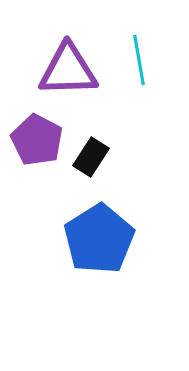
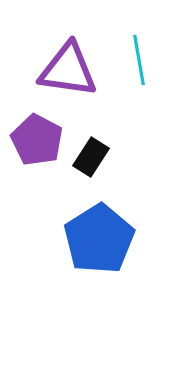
purple triangle: rotated 10 degrees clockwise
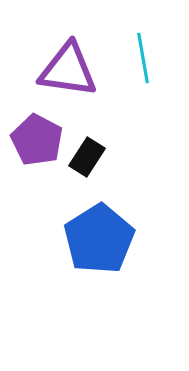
cyan line: moved 4 px right, 2 px up
black rectangle: moved 4 px left
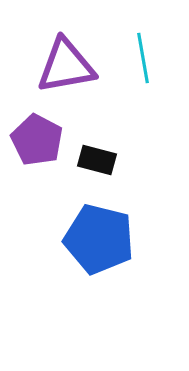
purple triangle: moved 2 px left, 4 px up; rotated 18 degrees counterclockwise
black rectangle: moved 10 px right, 3 px down; rotated 72 degrees clockwise
blue pentagon: rotated 26 degrees counterclockwise
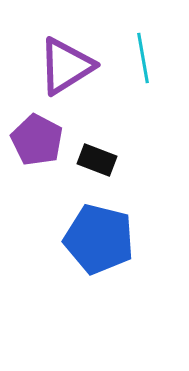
purple triangle: rotated 22 degrees counterclockwise
black rectangle: rotated 6 degrees clockwise
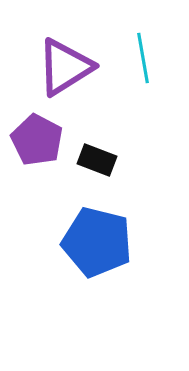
purple triangle: moved 1 px left, 1 px down
blue pentagon: moved 2 px left, 3 px down
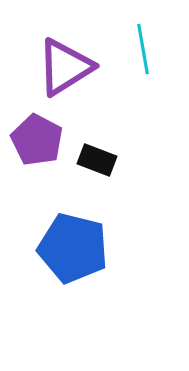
cyan line: moved 9 px up
blue pentagon: moved 24 px left, 6 px down
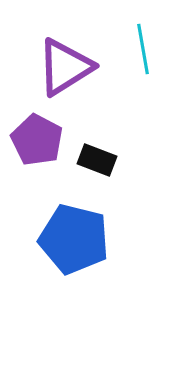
blue pentagon: moved 1 px right, 9 px up
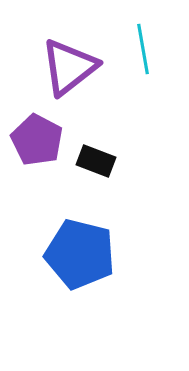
purple triangle: moved 4 px right; rotated 6 degrees counterclockwise
black rectangle: moved 1 px left, 1 px down
blue pentagon: moved 6 px right, 15 px down
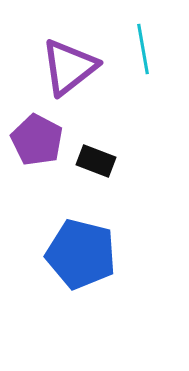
blue pentagon: moved 1 px right
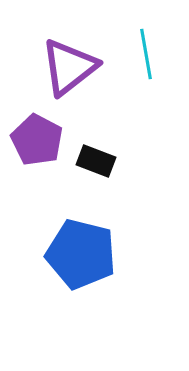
cyan line: moved 3 px right, 5 px down
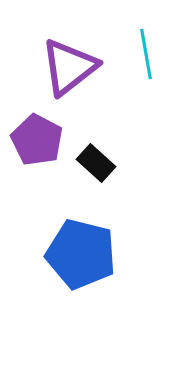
black rectangle: moved 2 px down; rotated 21 degrees clockwise
